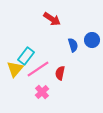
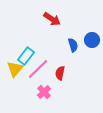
pink line: rotated 10 degrees counterclockwise
pink cross: moved 2 px right
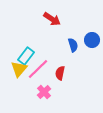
yellow triangle: moved 4 px right
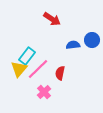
blue semicircle: rotated 80 degrees counterclockwise
cyan rectangle: moved 1 px right
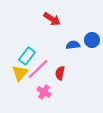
yellow triangle: moved 1 px right, 4 px down
pink cross: rotated 16 degrees counterclockwise
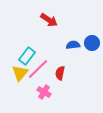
red arrow: moved 3 px left, 1 px down
blue circle: moved 3 px down
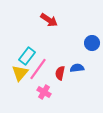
blue semicircle: moved 4 px right, 23 px down
pink line: rotated 10 degrees counterclockwise
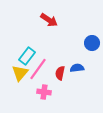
pink cross: rotated 24 degrees counterclockwise
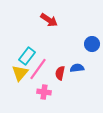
blue circle: moved 1 px down
